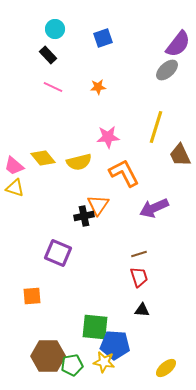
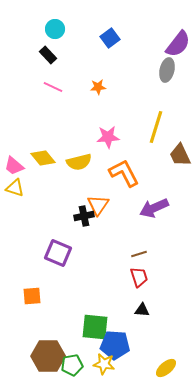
blue square: moved 7 px right; rotated 18 degrees counterclockwise
gray ellipse: rotated 35 degrees counterclockwise
yellow star: moved 2 px down
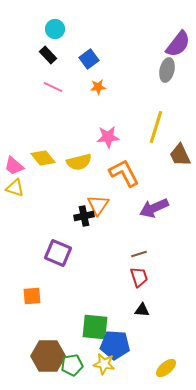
blue square: moved 21 px left, 21 px down
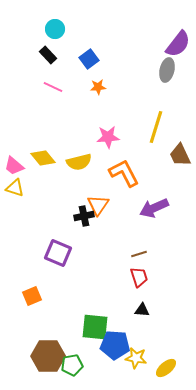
orange square: rotated 18 degrees counterclockwise
yellow star: moved 32 px right, 6 px up
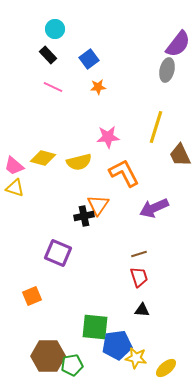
yellow diamond: rotated 35 degrees counterclockwise
blue pentagon: moved 2 px right; rotated 12 degrees counterclockwise
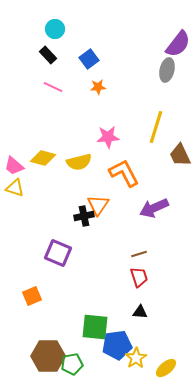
black triangle: moved 2 px left, 2 px down
yellow star: rotated 30 degrees clockwise
green pentagon: moved 1 px up
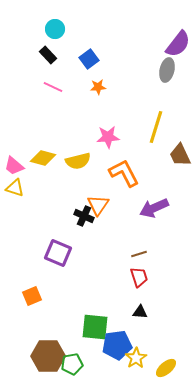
yellow semicircle: moved 1 px left, 1 px up
black cross: rotated 36 degrees clockwise
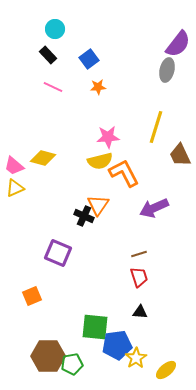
yellow semicircle: moved 22 px right
yellow triangle: rotated 42 degrees counterclockwise
yellow ellipse: moved 2 px down
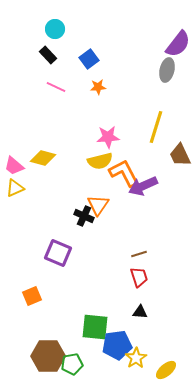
pink line: moved 3 px right
purple arrow: moved 11 px left, 22 px up
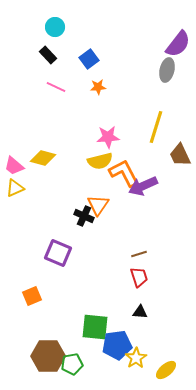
cyan circle: moved 2 px up
